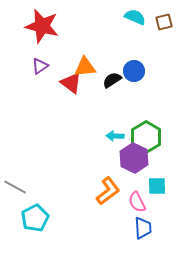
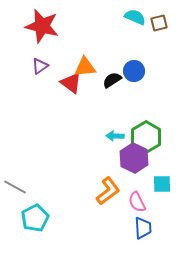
brown square: moved 5 px left, 1 px down
cyan square: moved 5 px right, 2 px up
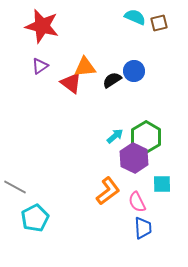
cyan arrow: rotated 138 degrees clockwise
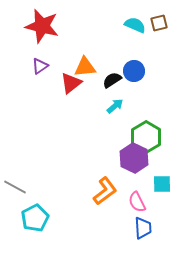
cyan semicircle: moved 8 px down
red triangle: rotated 45 degrees clockwise
cyan arrow: moved 30 px up
orange L-shape: moved 3 px left
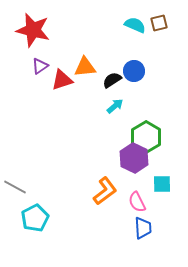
red star: moved 9 px left, 4 px down
red triangle: moved 9 px left, 3 px up; rotated 20 degrees clockwise
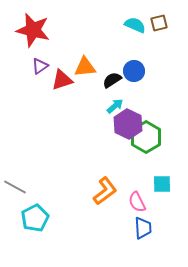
purple hexagon: moved 6 px left, 34 px up
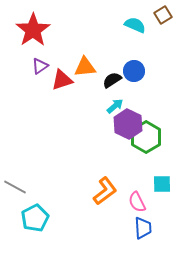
brown square: moved 4 px right, 8 px up; rotated 18 degrees counterclockwise
red star: rotated 24 degrees clockwise
